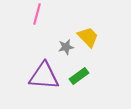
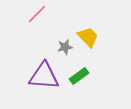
pink line: rotated 30 degrees clockwise
gray star: moved 1 px left
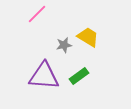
yellow trapezoid: rotated 15 degrees counterclockwise
gray star: moved 1 px left, 2 px up
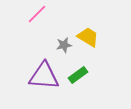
green rectangle: moved 1 px left, 1 px up
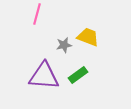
pink line: rotated 30 degrees counterclockwise
yellow trapezoid: rotated 10 degrees counterclockwise
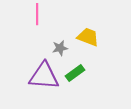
pink line: rotated 15 degrees counterclockwise
gray star: moved 4 px left, 3 px down
green rectangle: moved 3 px left, 2 px up
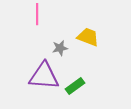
green rectangle: moved 13 px down
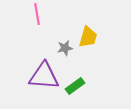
pink line: rotated 10 degrees counterclockwise
yellow trapezoid: rotated 85 degrees clockwise
gray star: moved 5 px right
